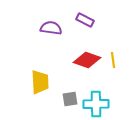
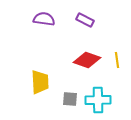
purple semicircle: moved 7 px left, 9 px up
yellow line: moved 4 px right
gray square: rotated 14 degrees clockwise
cyan cross: moved 2 px right, 4 px up
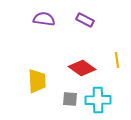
red diamond: moved 5 px left, 8 px down; rotated 16 degrees clockwise
yellow trapezoid: moved 3 px left, 1 px up
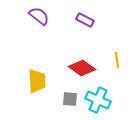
purple semicircle: moved 5 px left, 3 px up; rotated 30 degrees clockwise
cyan cross: rotated 25 degrees clockwise
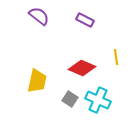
yellow line: moved 1 px left, 3 px up
red diamond: rotated 12 degrees counterclockwise
yellow trapezoid: rotated 15 degrees clockwise
gray square: rotated 28 degrees clockwise
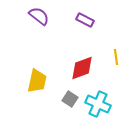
red diamond: rotated 44 degrees counterclockwise
cyan cross: moved 4 px down
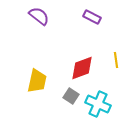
purple rectangle: moved 7 px right, 3 px up
yellow line: moved 3 px down
gray square: moved 1 px right, 3 px up
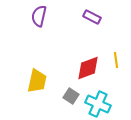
purple semicircle: rotated 115 degrees counterclockwise
red diamond: moved 6 px right
